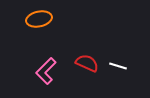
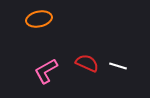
pink L-shape: rotated 16 degrees clockwise
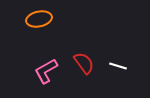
red semicircle: moved 3 px left; rotated 30 degrees clockwise
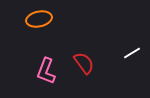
white line: moved 14 px right, 13 px up; rotated 48 degrees counterclockwise
pink L-shape: rotated 40 degrees counterclockwise
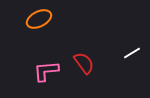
orange ellipse: rotated 15 degrees counterclockwise
pink L-shape: rotated 64 degrees clockwise
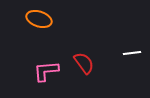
orange ellipse: rotated 45 degrees clockwise
white line: rotated 24 degrees clockwise
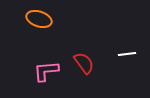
white line: moved 5 px left, 1 px down
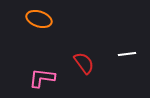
pink L-shape: moved 4 px left, 7 px down; rotated 12 degrees clockwise
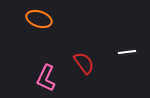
white line: moved 2 px up
pink L-shape: moved 4 px right; rotated 72 degrees counterclockwise
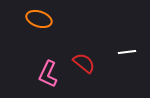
red semicircle: rotated 15 degrees counterclockwise
pink L-shape: moved 2 px right, 4 px up
